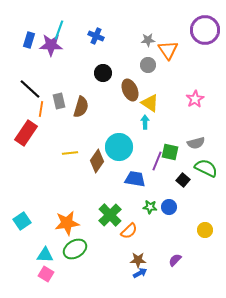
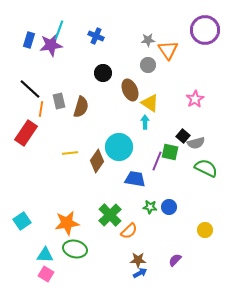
purple star: rotated 10 degrees counterclockwise
black square: moved 44 px up
green ellipse: rotated 45 degrees clockwise
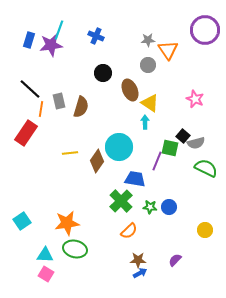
pink star: rotated 18 degrees counterclockwise
green square: moved 4 px up
green cross: moved 11 px right, 14 px up
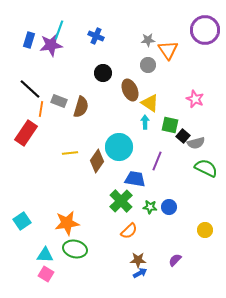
gray rectangle: rotated 56 degrees counterclockwise
green square: moved 23 px up
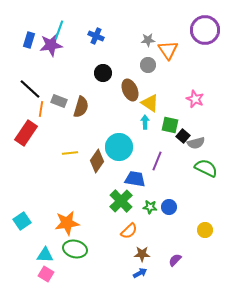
brown star: moved 4 px right, 6 px up
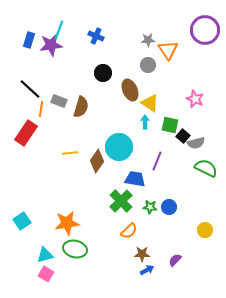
cyan triangle: rotated 18 degrees counterclockwise
blue arrow: moved 7 px right, 3 px up
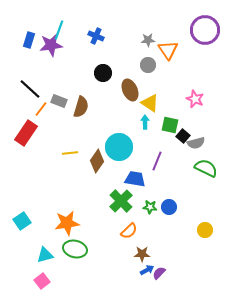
orange line: rotated 28 degrees clockwise
purple semicircle: moved 16 px left, 13 px down
pink square: moved 4 px left, 7 px down; rotated 21 degrees clockwise
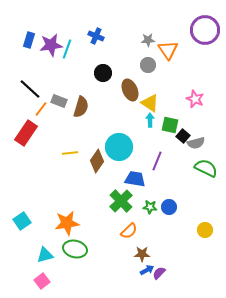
cyan line: moved 8 px right, 19 px down
cyan arrow: moved 5 px right, 2 px up
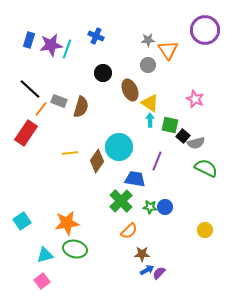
blue circle: moved 4 px left
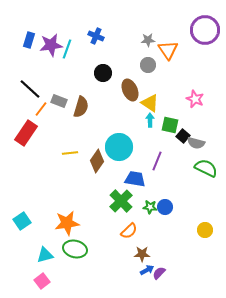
gray semicircle: rotated 30 degrees clockwise
